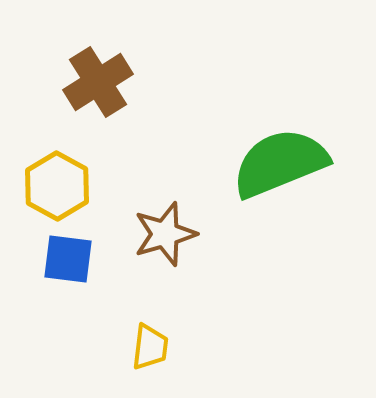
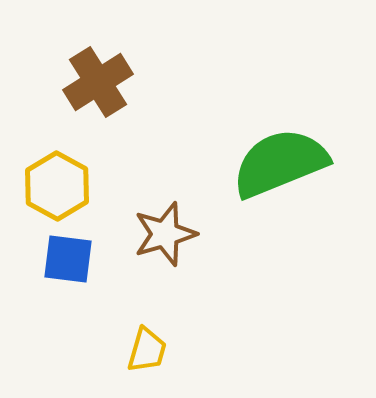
yellow trapezoid: moved 3 px left, 3 px down; rotated 9 degrees clockwise
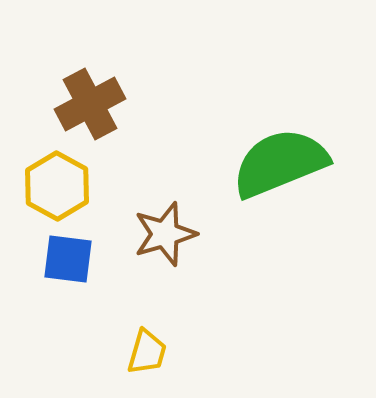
brown cross: moved 8 px left, 22 px down; rotated 4 degrees clockwise
yellow trapezoid: moved 2 px down
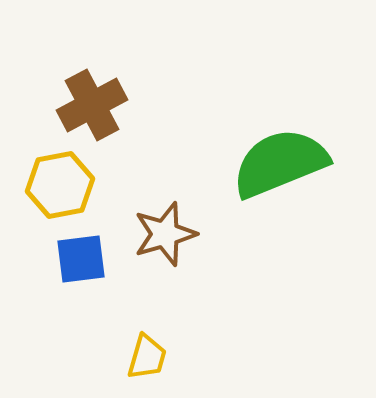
brown cross: moved 2 px right, 1 px down
yellow hexagon: moved 3 px right, 1 px up; rotated 20 degrees clockwise
blue square: moved 13 px right; rotated 14 degrees counterclockwise
yellow trapezoid: moved 5 px down
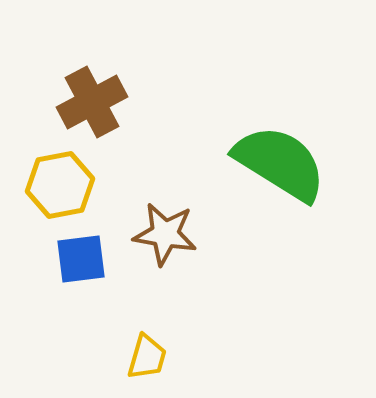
brown cross: moved 3 px up
green semicircle: rotated 54 degrees clockwise
brown star: rotated 26 degrees clockwise
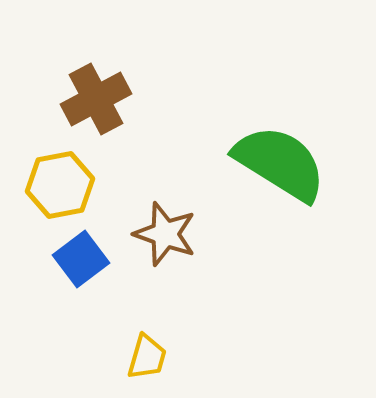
brown cross: moved 4 px right, 3 px up
brown star: rotated 10 degrees clockwise
blue square: rotated 30 degrees counterclockwise
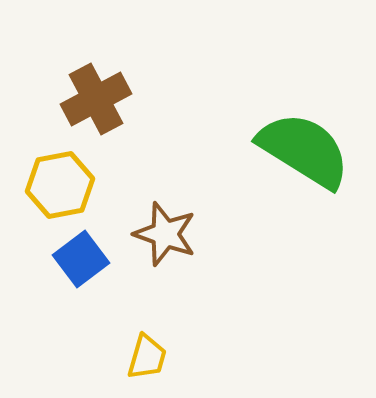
green semicircle: moved 24 px right, 13 px up
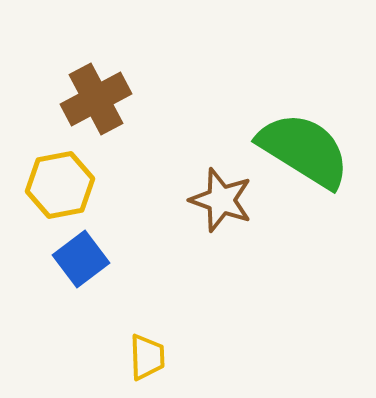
brown star: moved 56 px right, 34 px up
yellow trapezoid: rotated 18 degrees counterclockwise
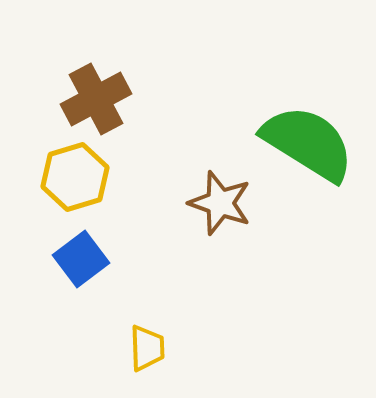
green semicircle: moved 4 px right, 7 px up
yellow hexagon: moved 15 px right, 8 px up; rotated 6 degrees counterclockwise
brown star: moved 1 px left, 3 px down
yellow trapezoid: moved 9 px up
